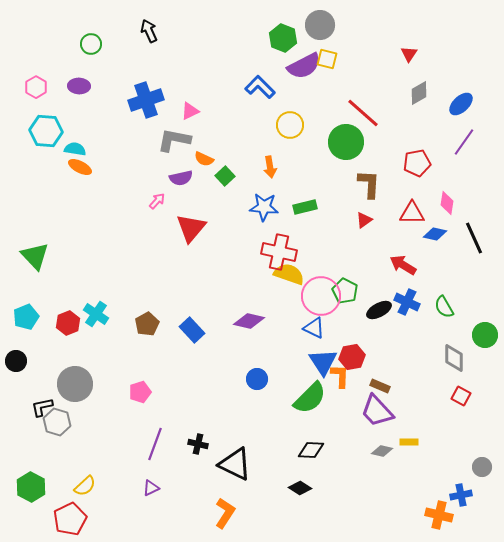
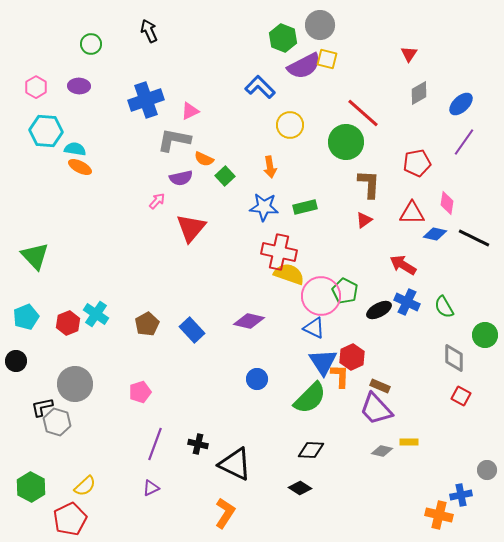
black line at (474, 238): rotated 40 degrees counterclockwise
red hexagon at (352, 357): rotated 15 degrees counterclockwise
purple trapezoid at (377, 411): moved 1 px left, 2 px up
gray circle at (482, 467): moved 5 px right, 3 px down
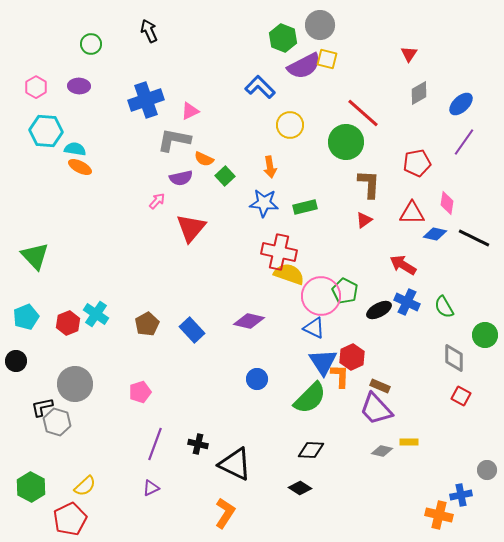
blue star at (264, 207): moved 4 px up
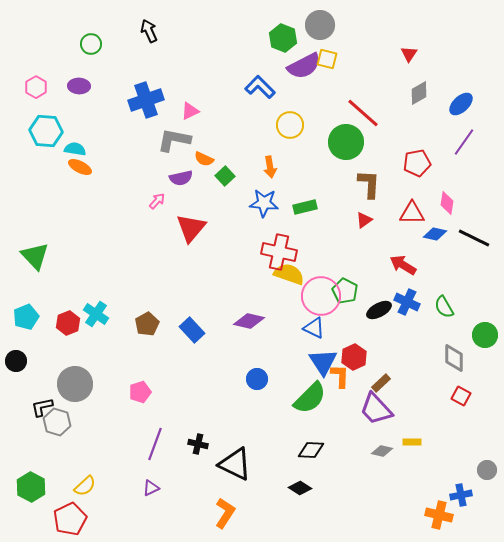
red hexagon at (352, 357): moved 2 px right
brown rectangle at (380, 386): moved 1 px right, 3 px up; rotated 66 degrees counterclockwise
yellow rectangle at (409, 442): moved 3 px right
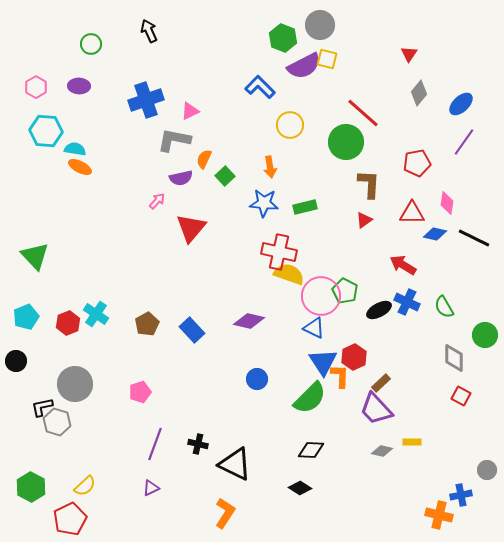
gray diamond at (419, 93): rotated 20 degrees counterclockwise
orange semicircle at (204, 159): rotated 90 degrees clockwise
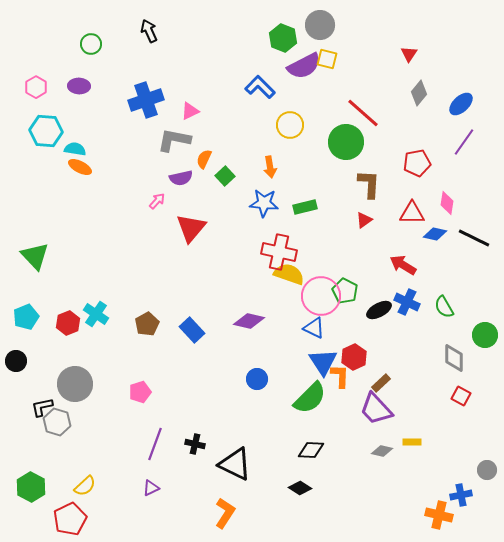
black cross at (198, 444): moved 3 px left
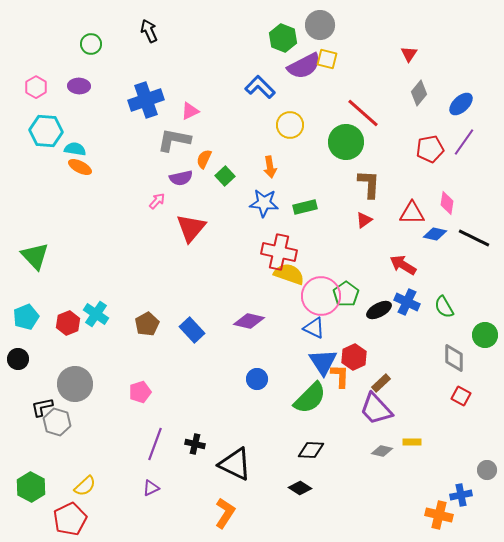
red pentagon at (417, 163): moved 13 px right, 14 px up
green pentagon at (345, 291): moved 1 px right, 3 px down; rotated 10 degrees clockwise
black circle at (16, 361): moved 2 px right, 2 px up
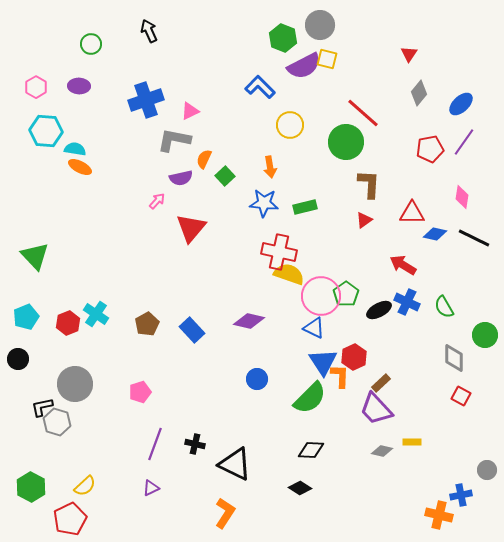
pink diamond at (447, 203): moved 15 px right, 6 px up
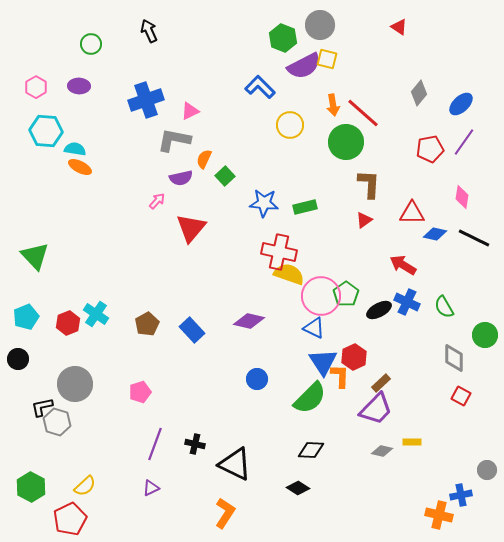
red triangle at (409, 54): moved 10 px left, 27 px up; rotated 30 degrees counterclockwise
orange arrow at (270, 167): moved 63 px right, 62 px up
purple trapezoid at (376, 409): rotated 93 degrees counterclockwise
black diamond at (300, 488): moved 2 px left
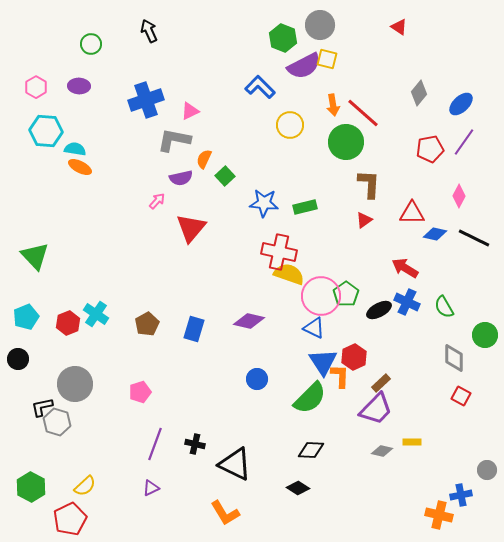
pink diamond at (462, 197): moved 3 px left, 1 px up; rotated 20 degrees clockwise
red arrow at (403, 265): moved 2 px right, 3 px down
blue rectangle at (192, 330): moved 2 px right, 1 px up; rotated 60 degrees clockwise
orange L-shape at (225, 513): rotated 116 degrees clockwise
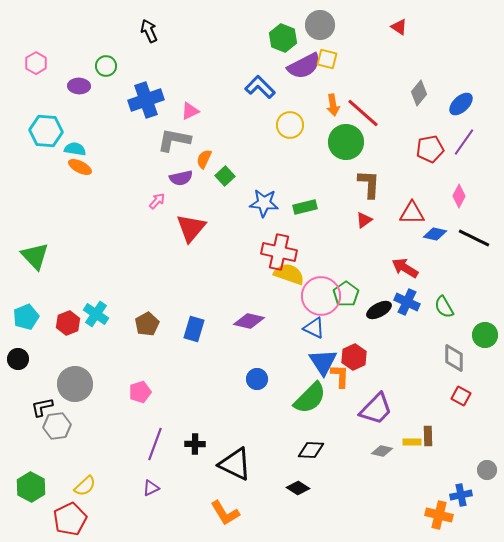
green circle at (91, 44): moved 15 px right, 22 px down
pink hexagon at (36, 87): moved 24 px up
brown rectangle at (381, 383): moved 47 px right, 53 px down; rotated 48 degrees counterclockwise
gray hexagon at (57, 422): moved 4 px down; rotated 24 degrees counterclockwise
black cross at (195, 444): rotated 12 degrees counterclockwise
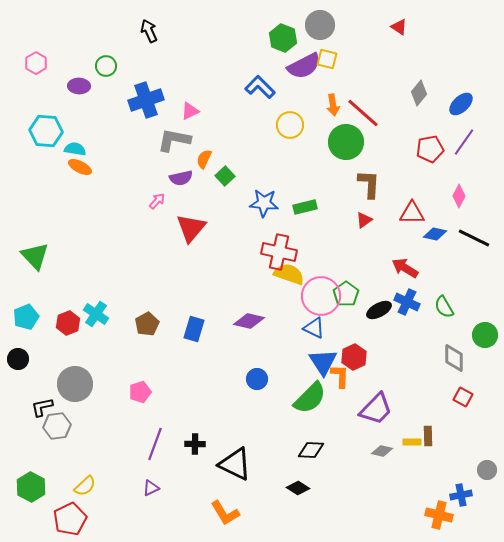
red square at (461, 396): moved 2 px right, 1 px down
